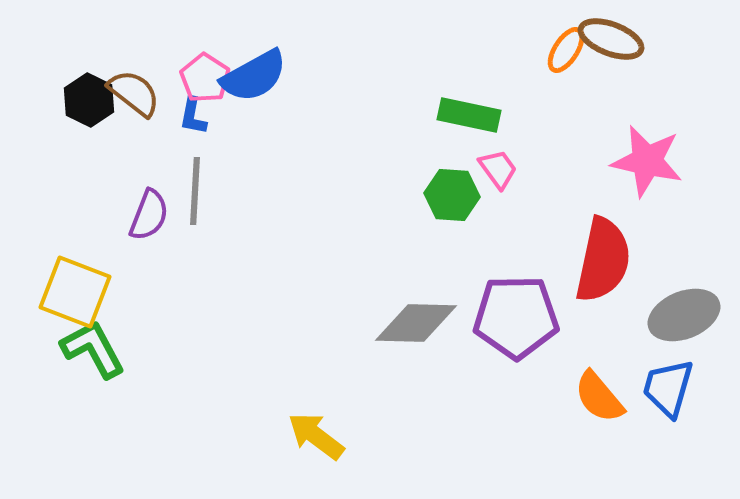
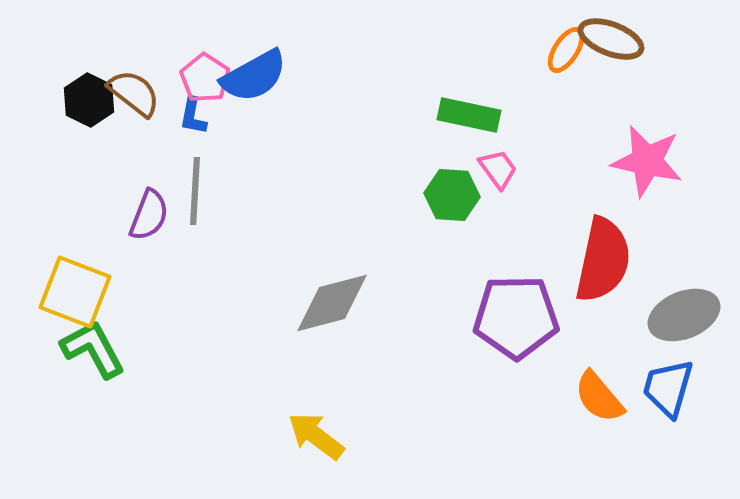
gray diamond: moved 84 px left, 20 px up; rotated 16 degrees counterclockwise
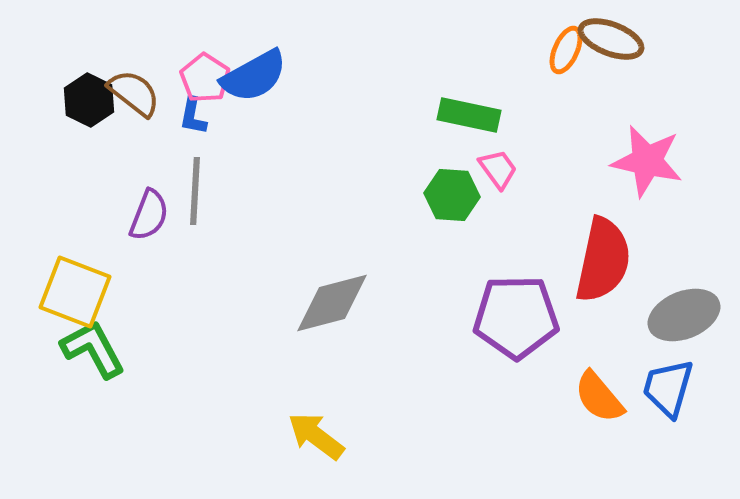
orange ellipse: rotated 9 degrees counterclockwise
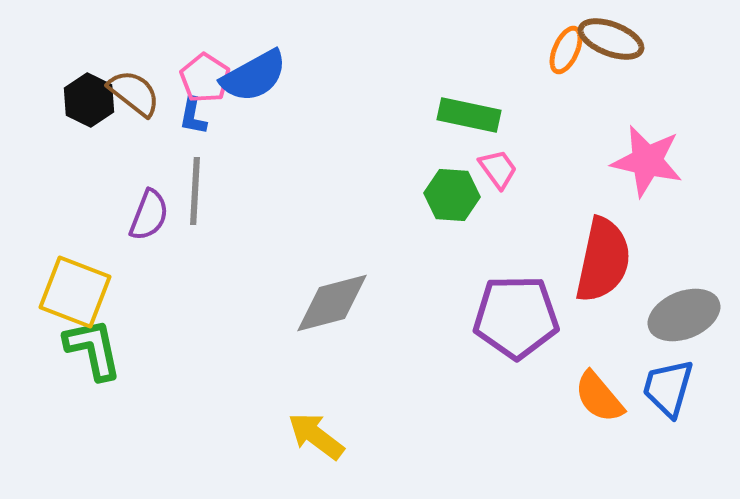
green L-shape: rotated 16 degrees clockwise
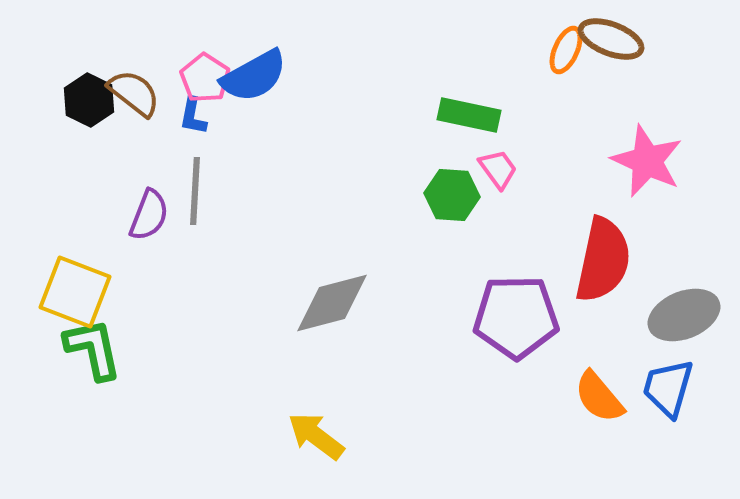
pink star: rotated 12 degrees clockwise
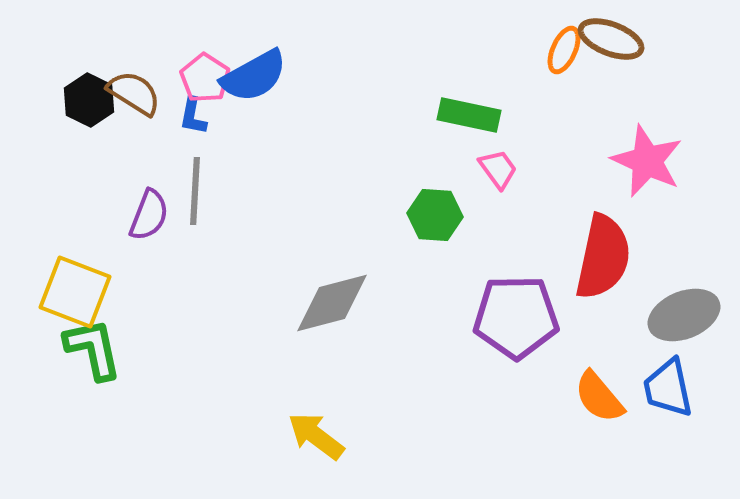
orange ellipse: moved 2 px left
brown semicircle: rotated 6 degrees counterclockwise
green hexagon: moved 17 px left, 20 px down
red semicircle: moved 3 px up
blue trapezoid: rotated 28 degrees counterclockwise
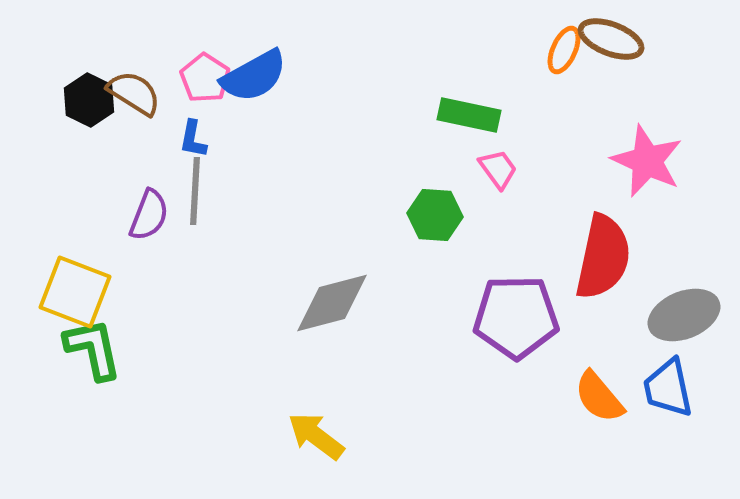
blue L-shape: moved 23 px down
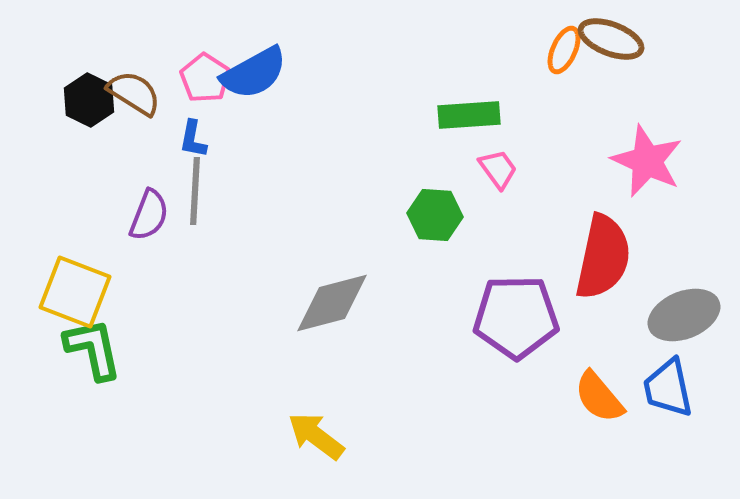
blue semicircle: moved 3 px up
green rectangle: rotated 16 degrees counterclockwise
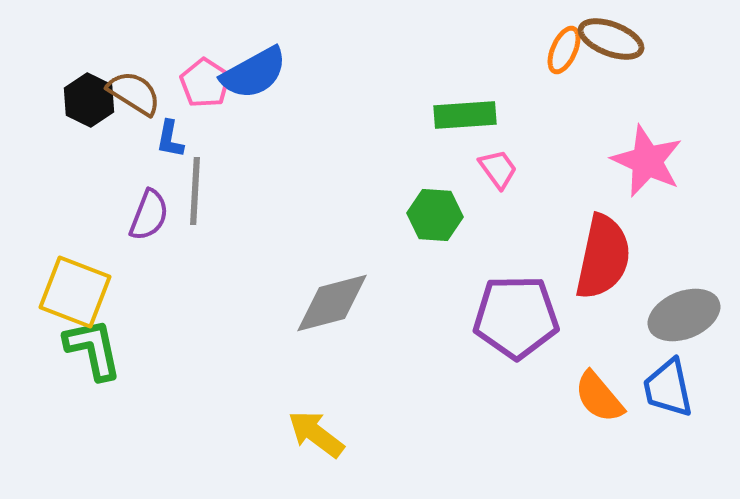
pink pentagon: moved 5 px down
green rectangle: moved 4 px left
blue L-shape: moved 23 px left
yellow arrow: moved 2 px up
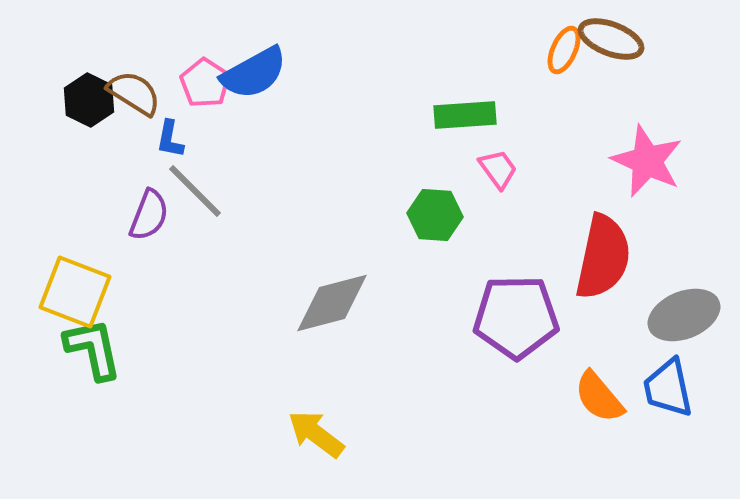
gray line: rotated 48 degrees counterclockwise
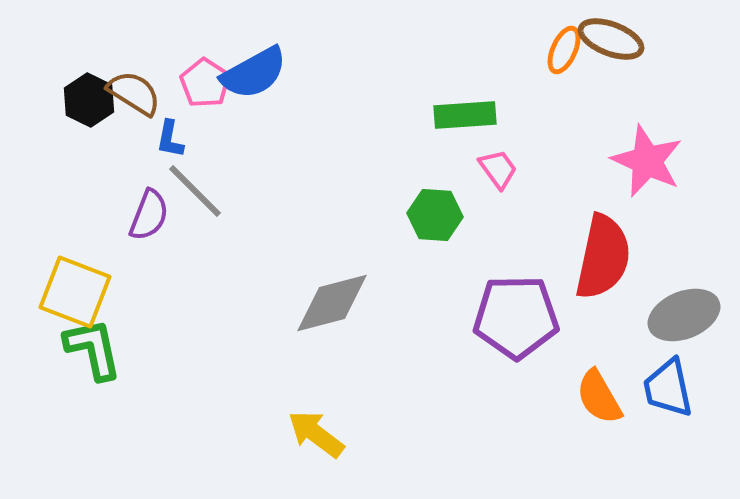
orange semicircle: rotated 10 degrees clockwise
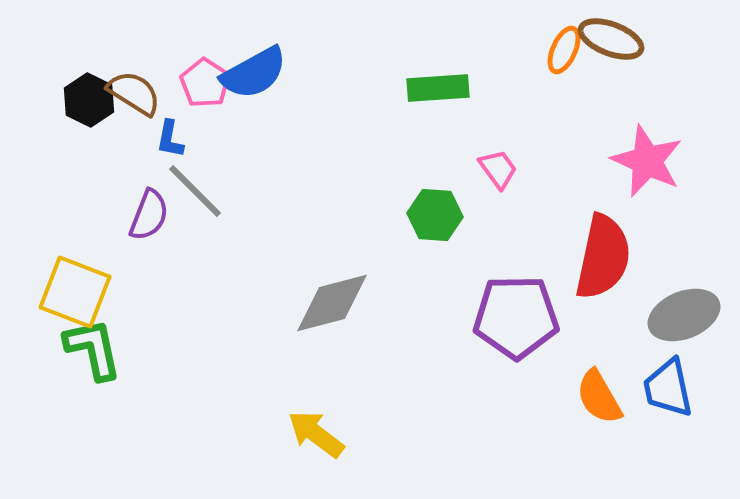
green rectangle: moved 27 px left, 27 px up
